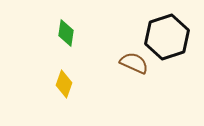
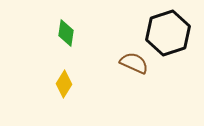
black hexagon: moved 1 px right, 4 px up
yellow diamond: rotated 12 degrees clockwise
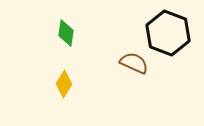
black hexagon: rotated 21 degrees counterclockwise
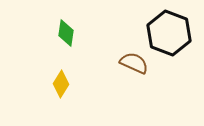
black hexagon: moved 1 px right
yellow diamond: moved 3 px left
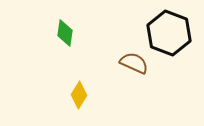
green diamond: moved 1 px left
yellow diamond: moved 18 px right, 11 px down
